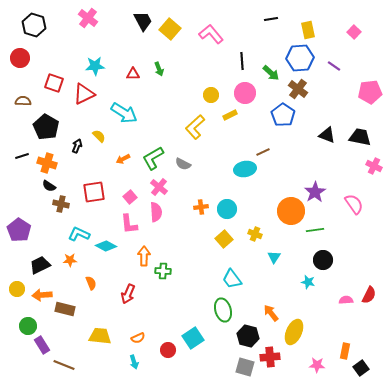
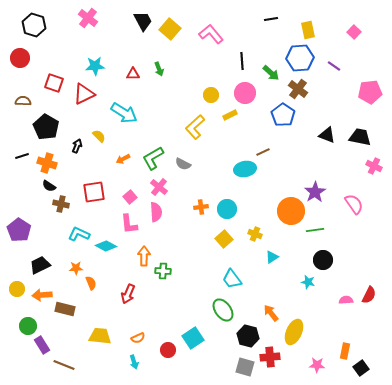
cyan triangle at (274, 257): moved 2 px left; rotated 24 degrees clockwise
orange star at (70, 260): moved 6 px right, 8 px down
green ellipse at (223, 310): rotated 20 degrees counterclockwise
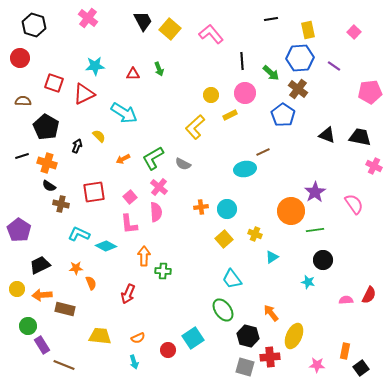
yellow ellipse at (294, 332): moved 4 px down
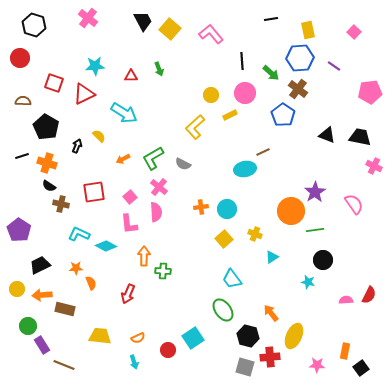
red triangle at (133, 74): moved 2 px left, 2 px down
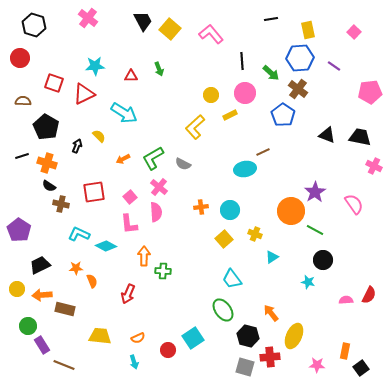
cyan circle at (227, 209): moved 3 px right, 1 px down
green line at (315, 230): rotated 36 degrees clockwise
orange semicircle at (91, 283): moved 1 px right, 2 px up
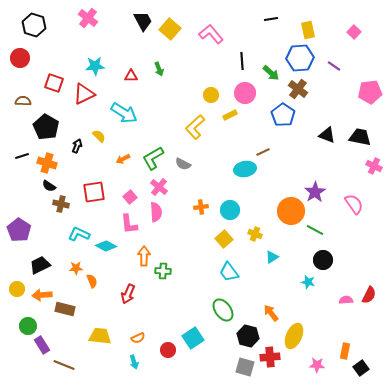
cyan trapezoid at (232, 279): moved 3 px left, 7 px up
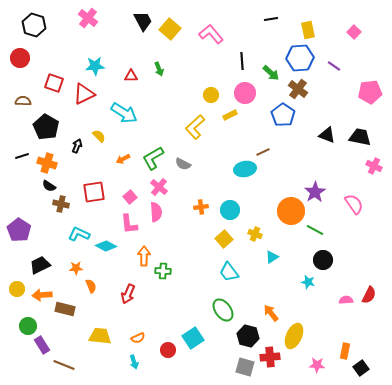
orange semicircle at (92, 281): moved 1 px left, 5 px down
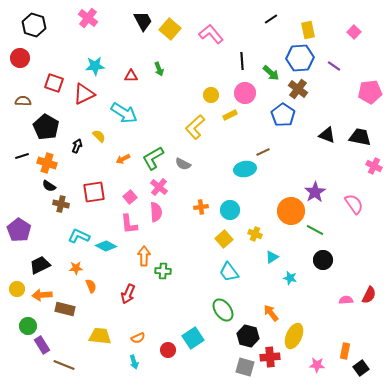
black line at (271, 19): rotated 24 degrees counterclockwise
cyan L-shape at (79, 234): moved 2 px down
cyan star at (308, 282): moved 18 px left, 4 px up
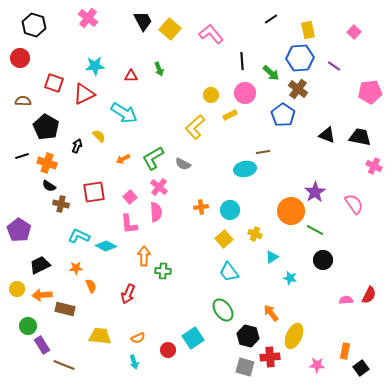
brown line at (263, 152): rotated 16 degrees clockwise
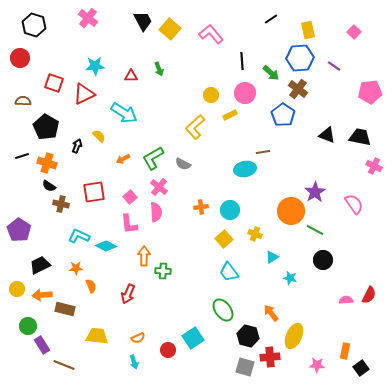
yellow trapezoid at (100, 336): moved 3 px left
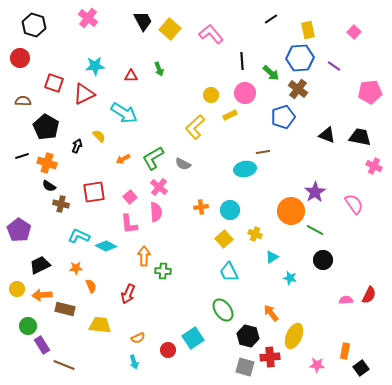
blue pentagon at (283, 115): moved 2 px down; rotated 20 degrees clockwise
cyan trapezoid at (229, 272): rotated 10 degrees clockwise
yellow trapezoid at (97, 336): moved 3 px right, 11 px up
